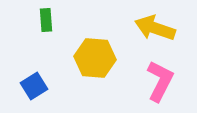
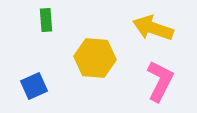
yellow arrow: moved 2 px left
blue square: rotated 8 degrees clockwise
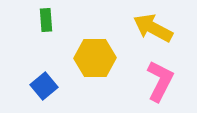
yellow arrow: rotated 9 degrees clockwise
yellow hexagon: rotated 6 degrees counterclockwise
blue square: moved 10 px right; rotated 16 degrees counterclockwise
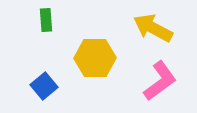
pink L-shape: rotated 27 degrees clockwise
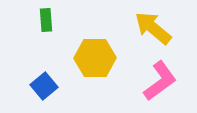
yellow arrow: rotated 12 degrees clockwise
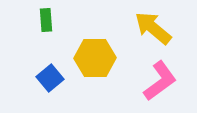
blue square: moved 6 px right, 8 px up
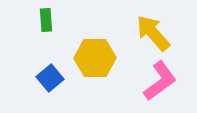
yellow arrow: moved 5 px down; rotated 9 degrees clockwise
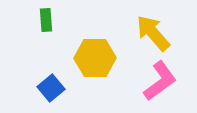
blue square: moved 1 px right, 10 px down
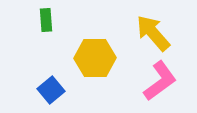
blue square: moved 2 px down
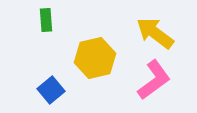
yellow arrow: moved 2 px right; rotated 12 degrees counterclockwise
yellow hexagon: rotated 12 degrees counterclockwise
pink L-shape: moved 6 px left, 1 px up
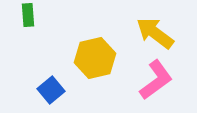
green rectangle: moved 18 px left, 5 px up
pink L-shape: moved 2 px right
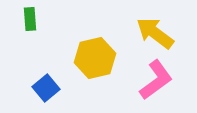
green rectangle: moved 2 px right, 4 px down
blue square: moved 5 px left, 2 px up
